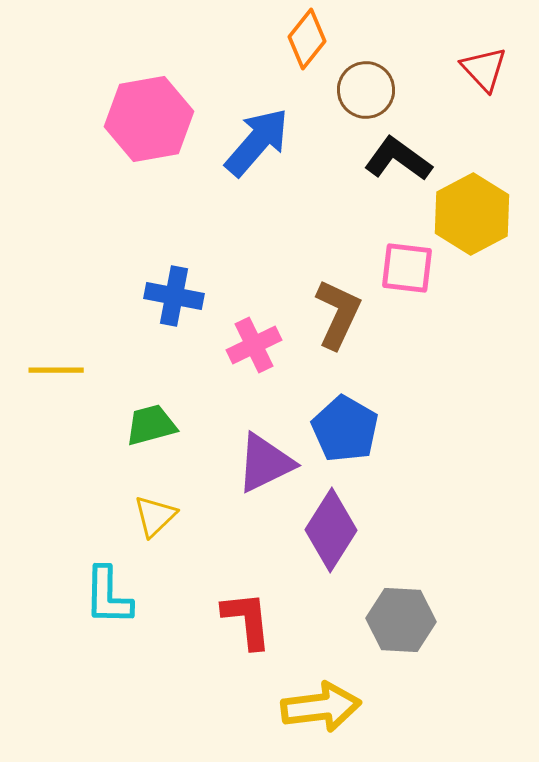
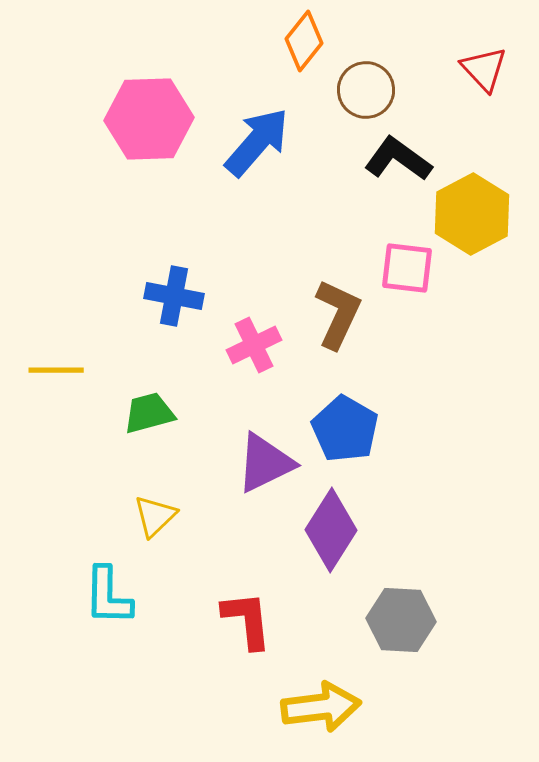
orange diamond: moved 3 px left, 2 px down
pink hexagon: rotated 8 degrees clockwise
green trapezoid: moved 2 px left, 12 px up
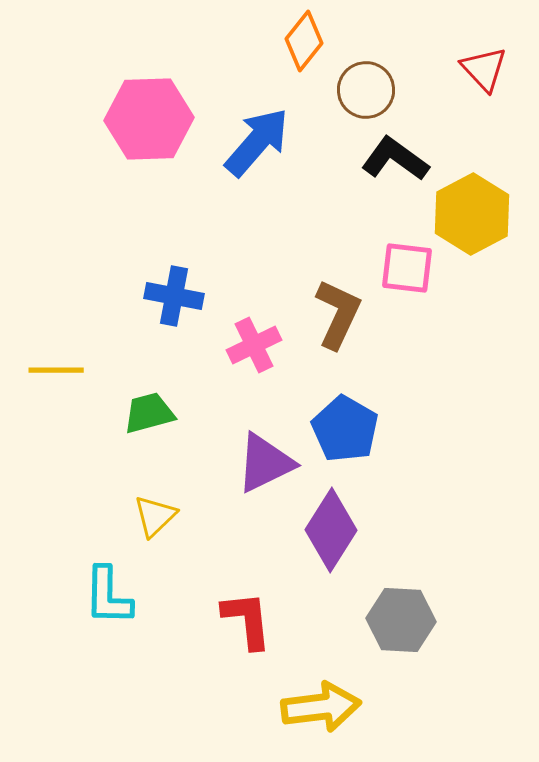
black L-shape: moved 3 px left
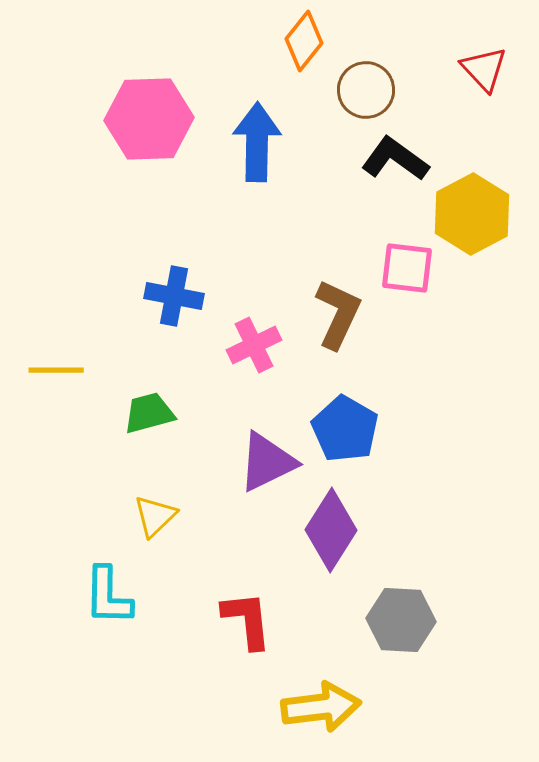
blue arrow: rotated 40 degrees counterclockwise
purple triangle: moved 2 px right, 1 px up
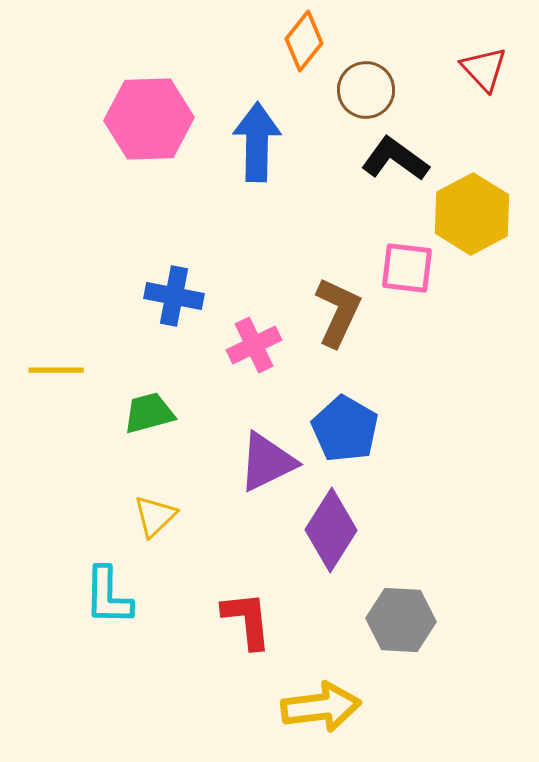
brown L-shape: moved 2 px up
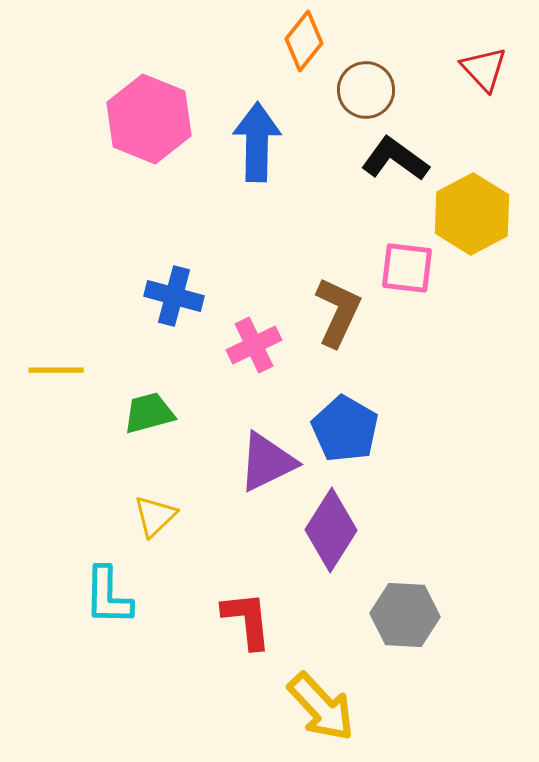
pink hexagon: rotated 24 degrees clockwise
blue cross: rotated 4 degrees clockwise
gray hexagon: moved 4 px right, 5 px up
yellow arrow: rotated 54 degrees clockwise
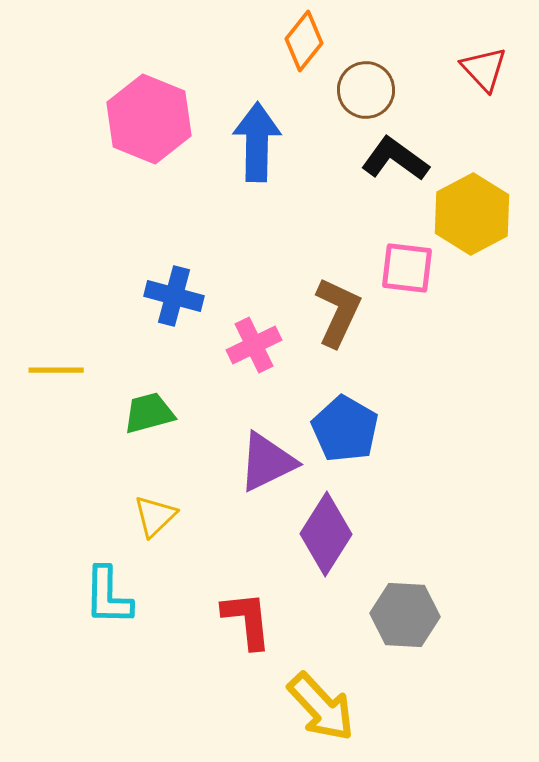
purple diamond: moved 5 px left, 4 px down
